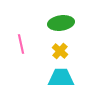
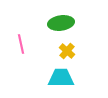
yellow cross: moved 7 px right
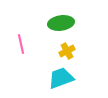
yellow cross: rotated 21 degrees clockwise
cyan trapezoid: rotated 20 degrees counterclockwise
